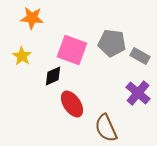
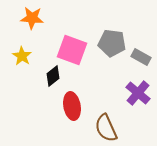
gray rectangle: moved 1 px right, 1 px down
black diamond: rotated 15 degrees counterclockwise
red ellipse: moved 2 px down; rotated 24 degrees clockwise
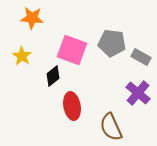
brown semicircle: moved 5 px right, 1 px up
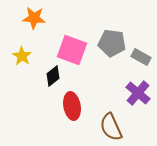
orange star: moved 2 px right
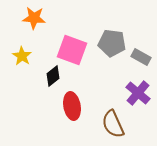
brown semicircle: moved 2 px right, 3 px up
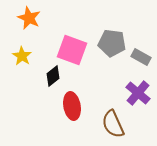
orange star: moved 5 px left; rotated 20 degrees clockwise
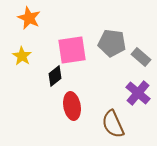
pink square: rotated 28 degrees counterclockwise
gray rectangle: rotated 12 degrees clockwise
black diamond: moved 2 px right
